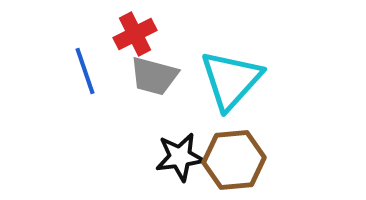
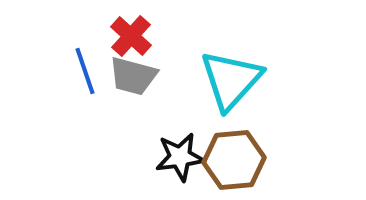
red cross: moved 4 px left, 2 px down; rotated 21 degrees counterclockwise
gray trapezoid: moved 21 px left
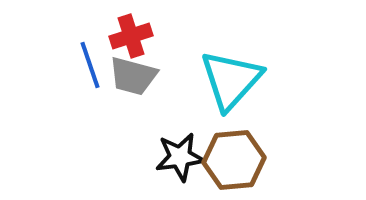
red cross: rotated 30 degrees clockwise
blue line: moved 5 px right, 6 px up
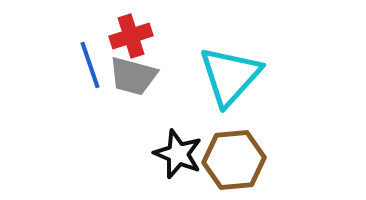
cyan triangle: moved 1 px left, 4 px up
black star: moved 2 px left, 3 px up; rotated 30 degrees clockwise
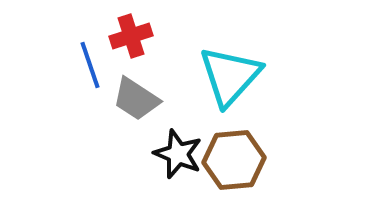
gray trapezoid: moved 3 px right, 23 px down; rotated 18 degrees clockwise
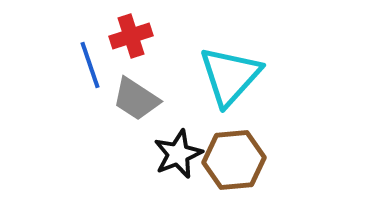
black star: rotated 27 degrees clockwise
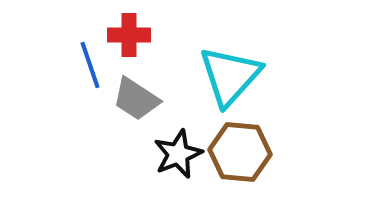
red cross: moved 2 px left, 1 px up; rotated 18 degrees clockwise
brown hexagon: moved 6 px right, 8 px up; rotated 10 degrees clockwise
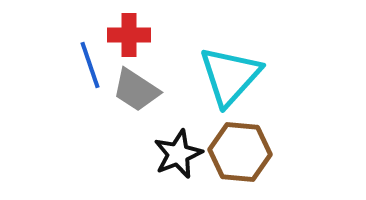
gray trapezoid: moved 9 px up
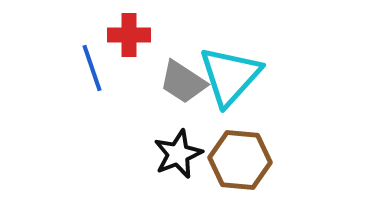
blue line: moved 2 px right, 3 px down
gray trapezoid: moved 47 px right, 8 px up
brown hexagon: moved 8 px down
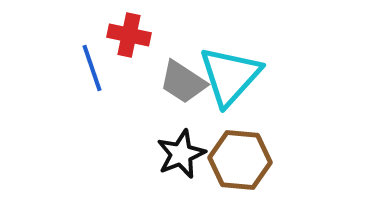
red cross: rotated 12 degrees clockwise
black star: moved 3 px right
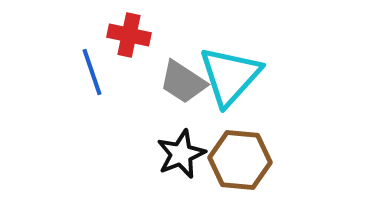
blue line: moved 4 px down
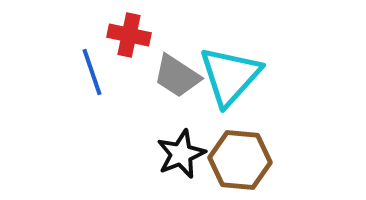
gray trapezoid: moved 6 px left, 6 px up
